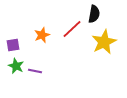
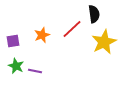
black semicircle: rotated 18 degrees counterclockwise
purple square: moved 4 px up
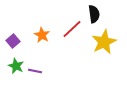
orange star: rotated 21 degrees counterclockwise
purple square: rotated 32 degrees counterclockwise
